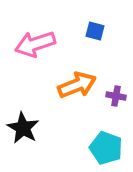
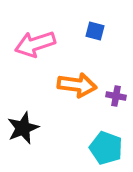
orange arrow: rotated 30 degrees clockwise
black star: rotated 20 degrees clockwise
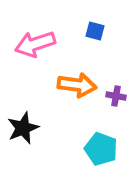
cyan pentagon: moved 5 px left, 1 px down
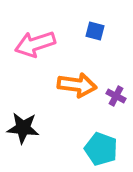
purple cross: rotated 18 degrees clockwise
black star: rotated 28 degrees clockwise
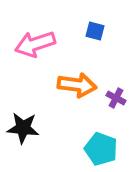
purple cross: moved 2 px down
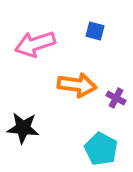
cyan pentagon: rotated 8 degrees clockwise
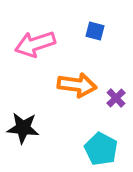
purple cross: rotated 18 degrees clockwise
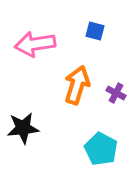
pink arrow: rotated 9 degrees clockwise
orange arrow: rotated 81 degrees counterclockwise
purple cross: moved 5 px up; rotated 18 degrees counterclockwise
black star: rotated 12 degrees counterclockwise
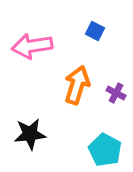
blue square: rotated 12 degrees clockwise
pink arrow: moved 3 px left, 2 px down
black star: moved 7 px right, 6 px down
cyan pentagon: moved 4 px right, 1 px down
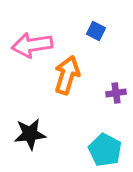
blue square: moved 1 px right
pink arrow: moved 1 px up
orange arrow: moved 10 px left, 10 px up
purple cross: rotated 36 degrees counterclockwise
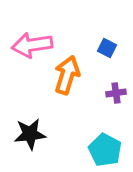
blue square: moved 11 px right, 17 px down
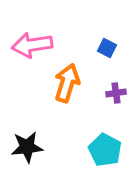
orange arrow: moved 8 px down
black star: moved 3 px left, 13 px down
